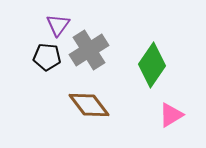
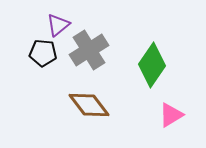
purple triangle: rotated 15 degrees clockwise
black pentagon: moved 4 px left, 4 px up
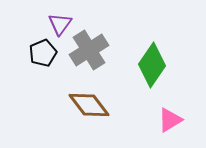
purple triangle: moved 2 px right, 1 px up; rotated 15 degrees counterclockwise
black pentagon: rotated 28 degrees counterclockwise
pink triangle: moved 1 px left, 5 px down
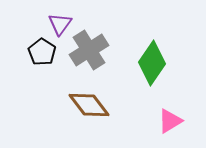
black pentagon: moved 1 px left, 1 px up; rotated 16 degrees counterclockwise
green diamond: moved 2 px up
pink triangle: moved 1 px down
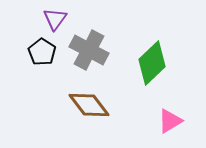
purple triangle: moved 5 px left, 5 px up
gray cross: rotated 30 degrees counterclockwise
green diamond: rotated 12 degrees clockwise
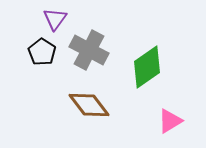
green diamond: moved 5 px left, 4 px down; rotated 9 degrees clockwise
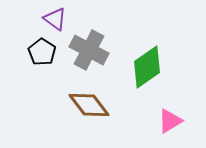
purple triangle: rotated 30 degrees counterclockwise
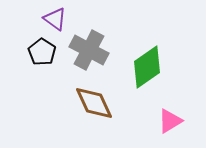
brown diamond: moved 5 px right, 2 px up; rotated 12 degrees clockwise
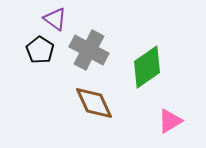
black pentagon: moved 2 px left, 2 px up
